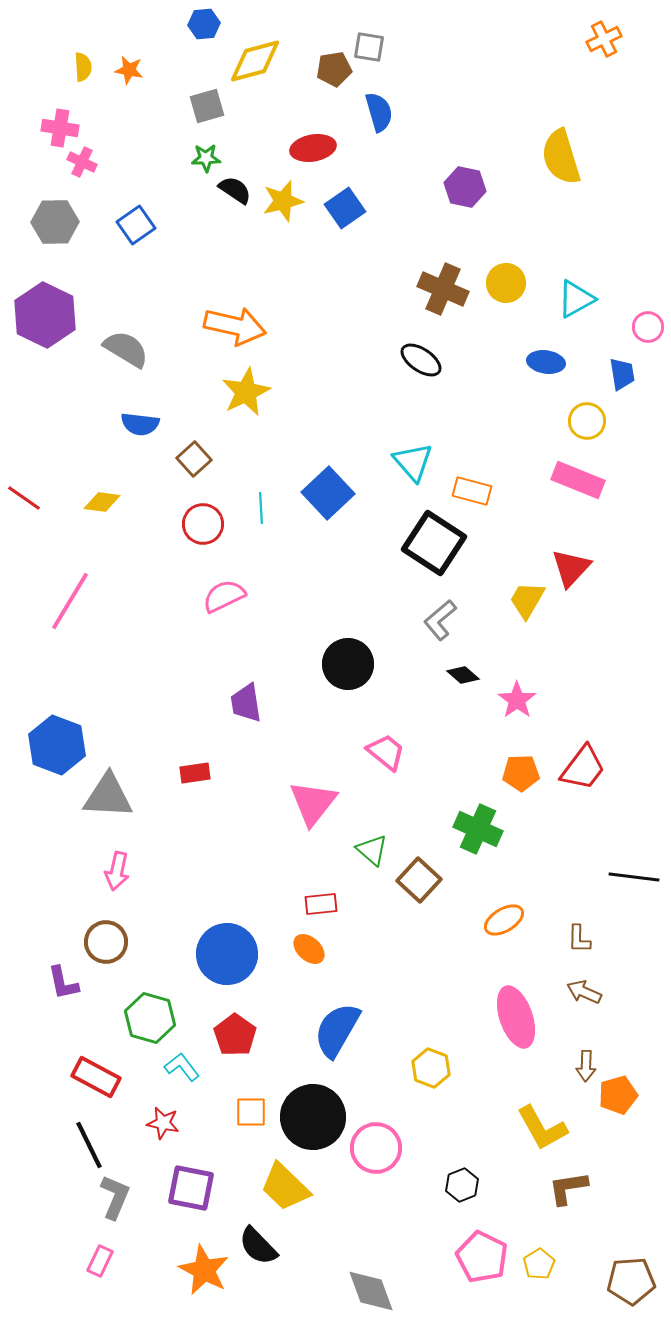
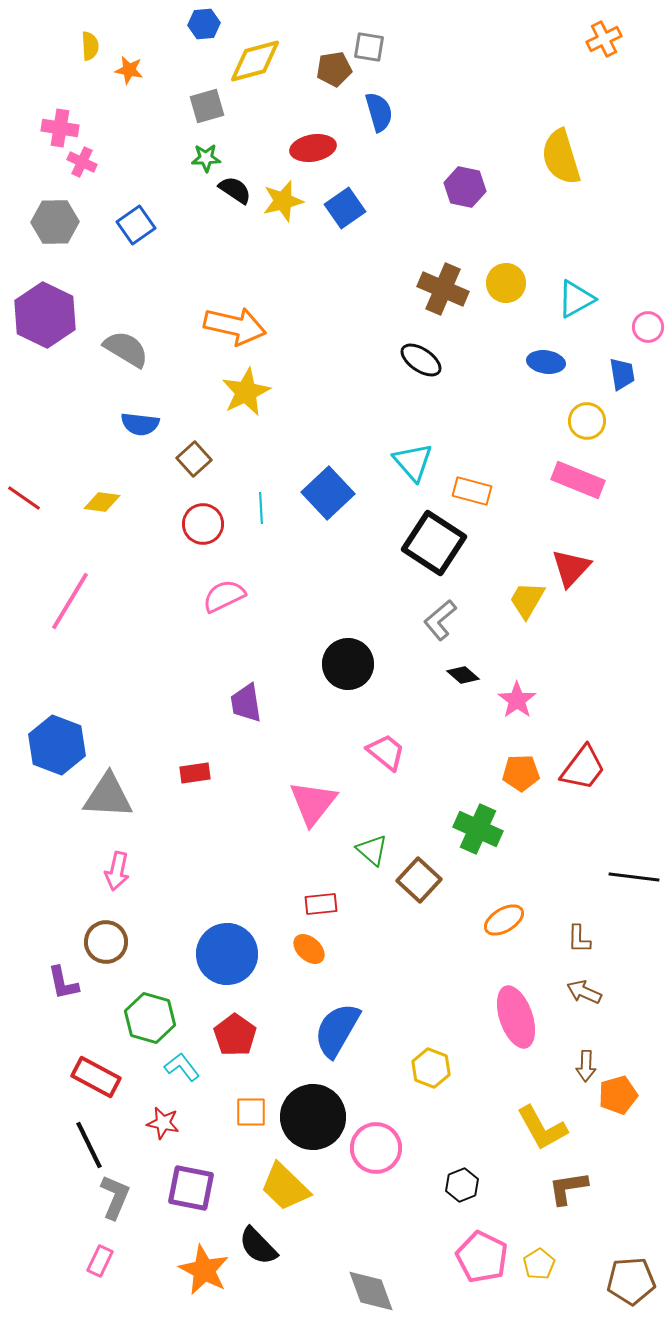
yellow semicircle at (83, 67): moved 7 px right, 21 px up
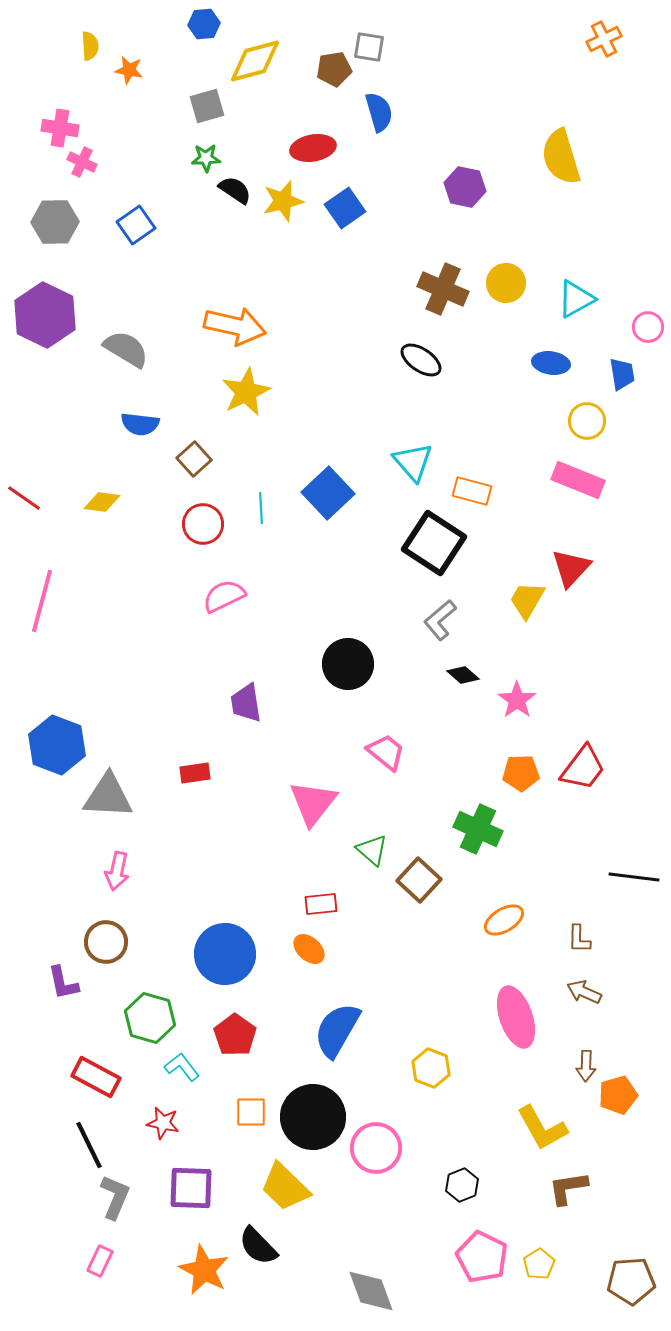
blue ellipse at (546, 362): moved 5 px right, 1 px down
pink line at (70, 601): moved 28 px left; rotated 16 degrees counterclockwise
blue circle at (227, 954): moved 2 px left
purple square at (191, 1188): rotated 9 degrees counterclockwise
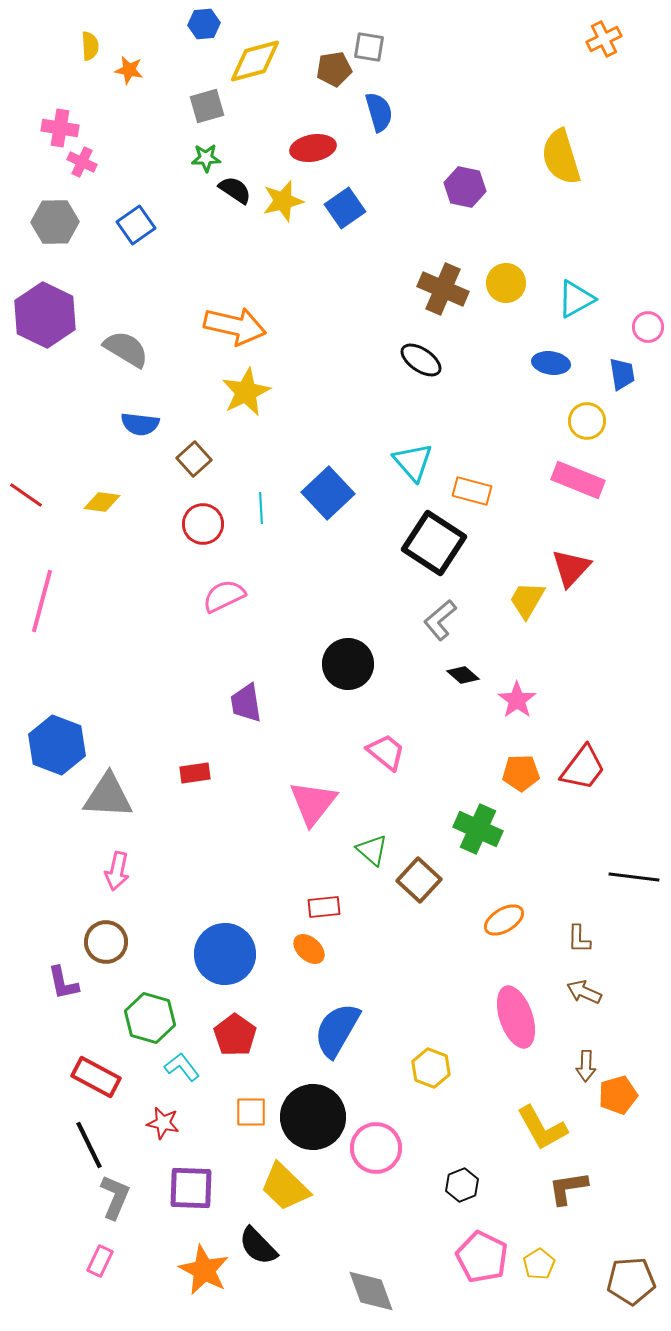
red line at (24, 498): moved 2 px right, 3 px up
red rectangle at (321, 904): moved 3 px right, 3 px down
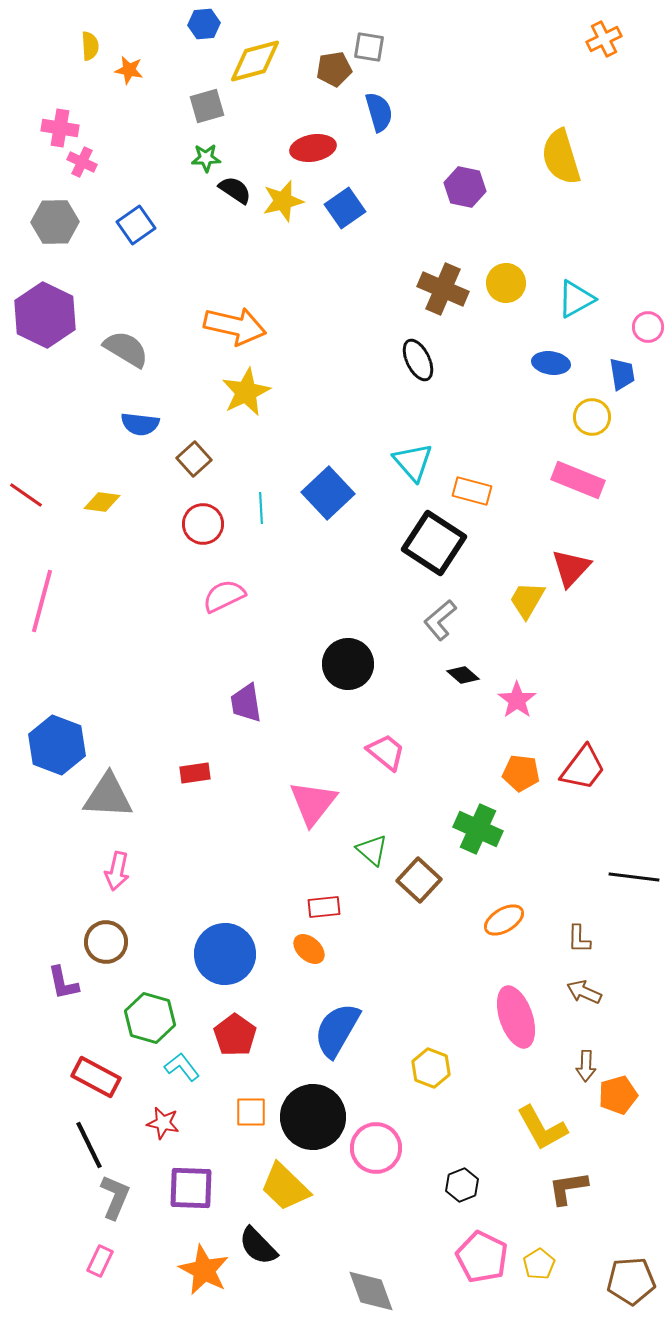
black ellipse at (421, 360): moved 3 px left; rotated 30 degrees clockwise
yellow circle at (587, 421): moved 5 px right, 4 px up
orange pentagon at (521, 773): rotated 9 degrees clockwise
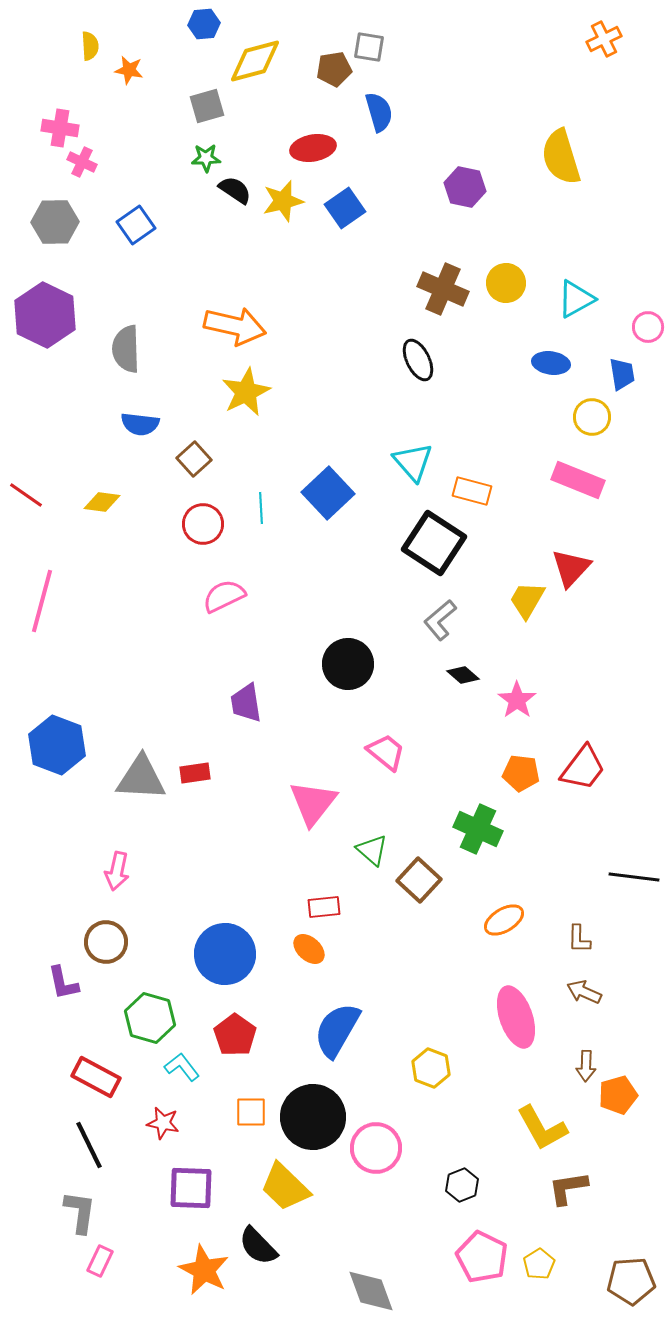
gray semicircle at (126, 349): rotated 123 degrees counterclockwise
gray triangle at (108, 796): moved 33 px right, 18 px up
gray L-shape at (115, 1197): moved 35 px left, 15 px down; rotated 15 degrees counterclockwise
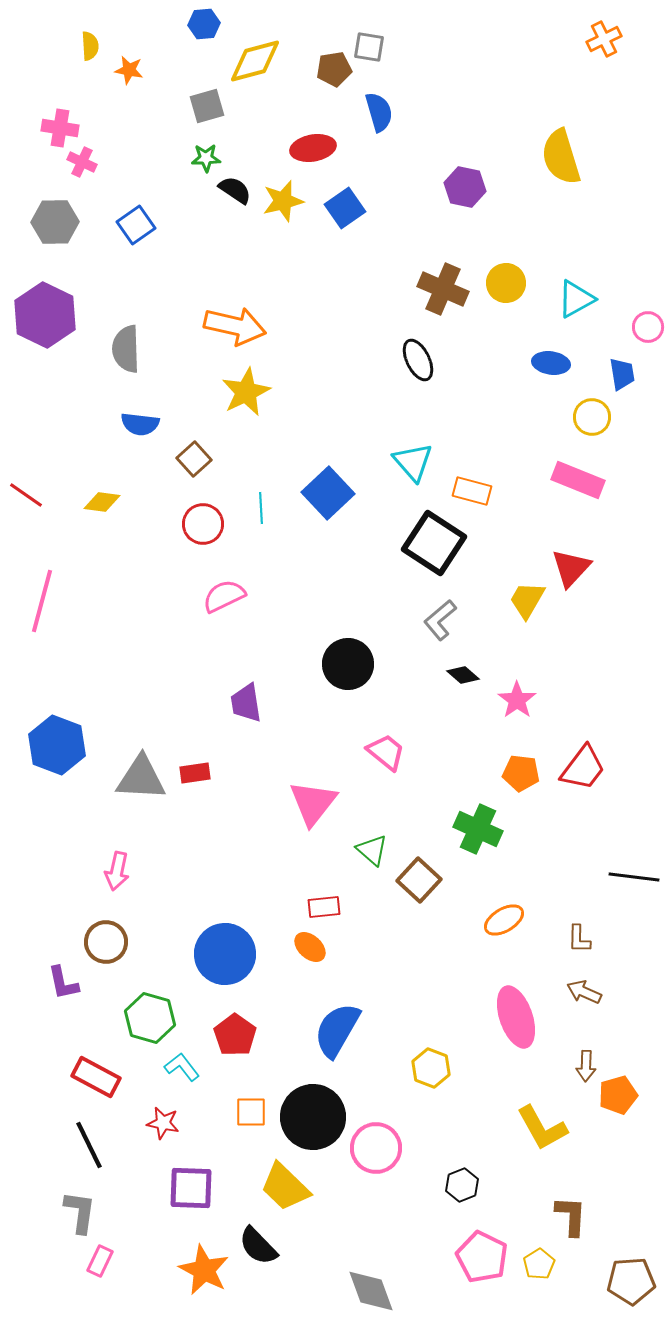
orange ellipse at (309, 949): moved 1 px right, 2 px up
brown L-shape at (568, 1188): moved 3 px right, 28 px down; rotated 102 degrees clockwise
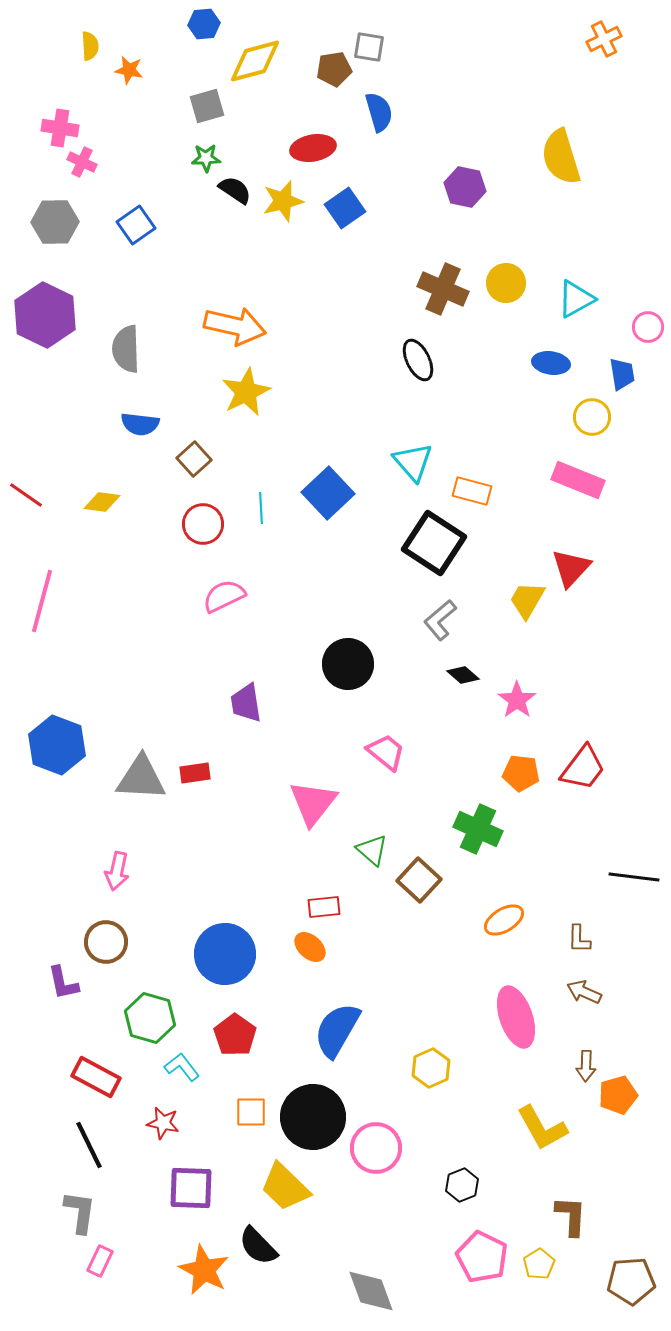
yellow hexagon at (431, 1068): rotated 15 degrees clockwise
